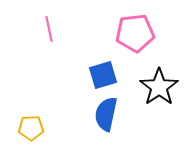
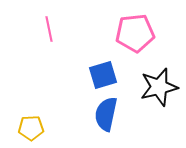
black star: rotated 21 degrees clockwise
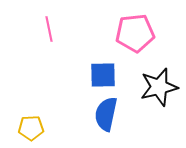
blue square: rotated 16 degrees clockwise
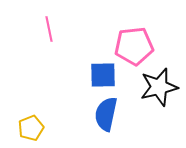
pink pentagon: moved 1 px left, 13 px down
yellow pentagon: rotated 20 degrees counterclockwise
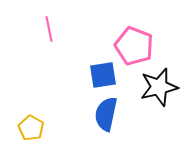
pink pentagon: rotated 27 degrees clockwise
blue square: rotated 8 degrees counterclockwise
yellow pentagon: rotated 20 degrees counterclockwise
